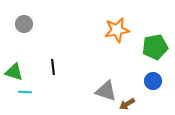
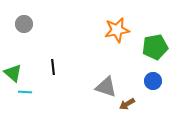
green triangle: moved 1 px left, 1 px down; rotated 24 degrees clockwise
gray triangle: moved 4 px up
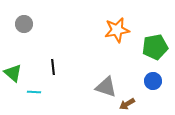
cyan line: moved 9 px right
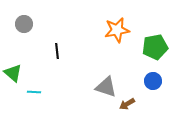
black line: moved 4 px right, 16 px up
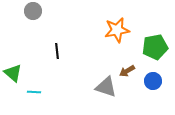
gray circle: moved 9 px right, 13 px up
brown arrow: moved 33 px up
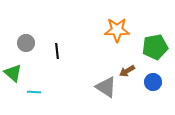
gray circle: moved 7 px left, 32 px down
orange star: rotated 10 degrees clockwise
blue circle: moved 1 px down
gray triangle: rotated 15 degrees clockwise
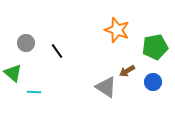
orange star: rotated 20 degrees clockwise
black line: rotated 28 degrees counterclockwise
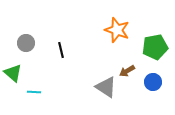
black line: moved 4 px right, 1 px up; rotated 21 degrees clockwise
